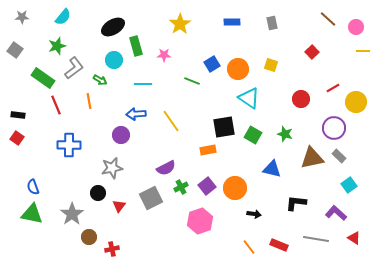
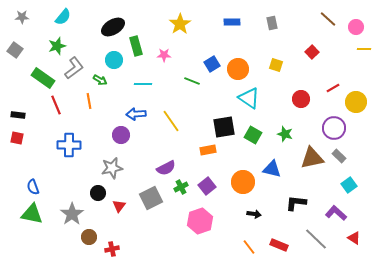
yellow line at (363, 51): moved 1 px right, 2 px up
yellow square at (271, 65): moved 5 px right
red square at (17, 138): rotated 24 degrees counterclockwise
orange circle at (235, 188): moved 8 px right, 6 px up
gray line at (316, 239): rotated 35 degrees clockwise
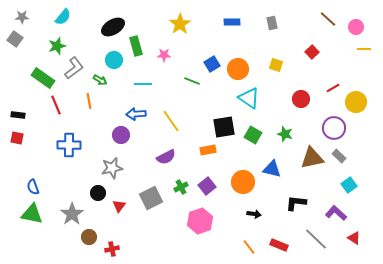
gray square at (15, 50): moved 11 px up
purple semicircle at (166, 168): moved 11 px up
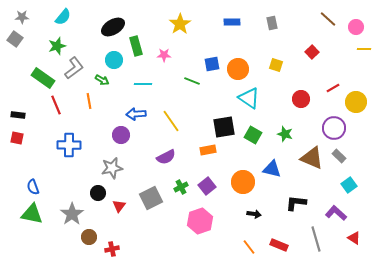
blue square at (212, 64): rotated 21 degrees clockwise
green arrow at (100, 80): moved 2 px right
brown triangle at (312, 158): rotated 35 degrees clockwise
gray line at (316, 239): rotated 30 degrees clockwise
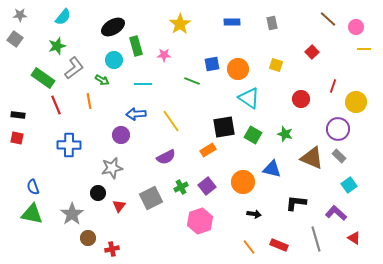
gray star at (22, 17): moved 2 px left, 2 px up
red line at (333, 88): moved 2 px up; rotated 40 degrees counterclockwise
purple circle at (334, 128): moved 4 px right, 1 px down
orange rectangle at (208, 150): rotated 21 degrees counterclockwise
brown circle at (89, 237): moved 1 px left, 1 px down
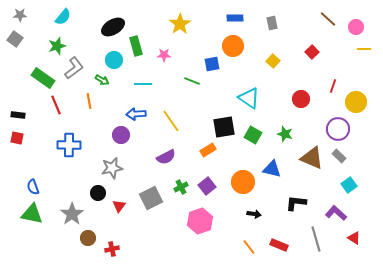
blue rectangle at (232, 22): moved 3 px right, 4 px up
yellow square at (276, 65): moved 3 px left, 4 px up; rotated 24 degrees clockwise
orange circle at (238, 69): moved 5 px left, 23 px up
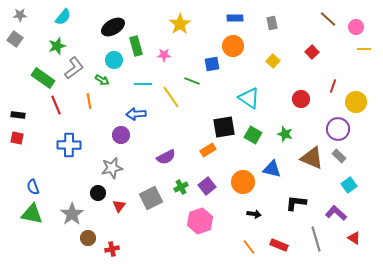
yellow line at (171, 121): moved 24 px up
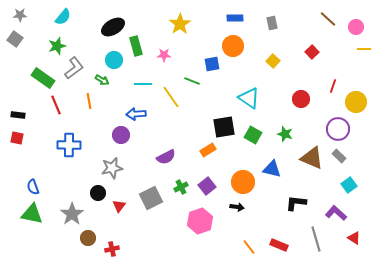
black arrow at (254, 214): moved 17 px left, 7 px up
